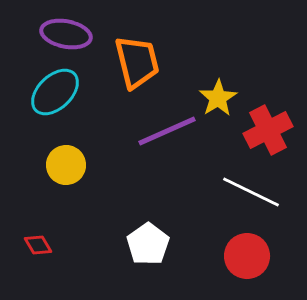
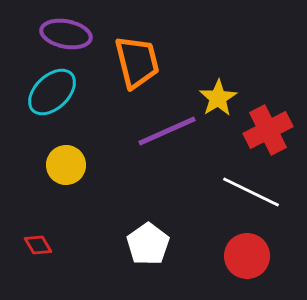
cyan ellipse: moved 3 px left
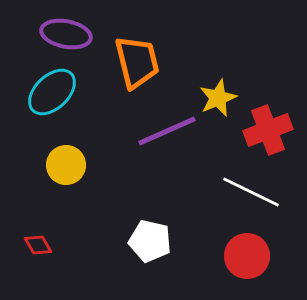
yellow star: rotated 9 degrees clockwise
red cross: rotated 6 degrees clockwise
white pentagon: moved 2 px right, 3 px up; rotated 24 degrees counterclockwise
